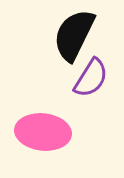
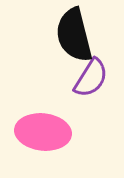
black semicircle: rotated 40 degrees counterclockwise
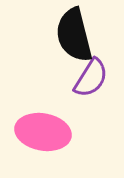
pink ellipse: rotated 4 degrees clockwise
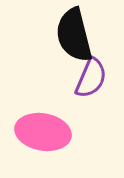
purple semicircle: rotated 9 degrees counterclockwise
